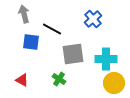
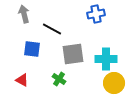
blue cross: moved 3 px right, 5 px up; rotated 30 degrees clockwise
blue square: moved 1 px right, 7 px down
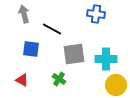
blue cross: rotated 18 degrees clockwise
blue square: moved 1 px left
gray square: moved 1 px right
yellow circle: moved 2 px right, 2 px down
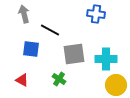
black line: moved 2 px left, 1 px down
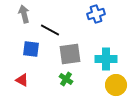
blue cross: rotated 24 degrees counterclockwise
gray square: moved 4 px left
green cross: moved 7 px right
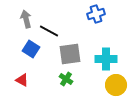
gray arrow: moved 2 px right, 5 px down
black line: moved 1 px left, 1 px down
blue square: rotated 24 degrees clockwise
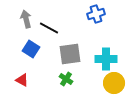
black line: moved 3 px up
yellow circle: moved 2 px left, 2 px up
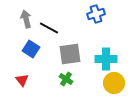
red triangle: rotated 24 degrees clockwise
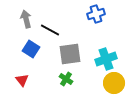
black line: moved 1 px right, 2 px down
cyan cross: rotated 20 degrees counterclockwise
